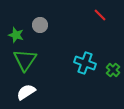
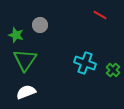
red line: rotated 16 degrees counterclockwise
white semicircle: rotated 12 degrees clockwise
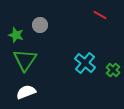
cyan cross: rotated 20 degrees clockwise
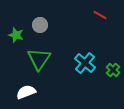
green triangle: moved 14 px right, 1 px up
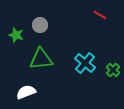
green triangle: moved 2 px right; rotated 50 degrees clockwise
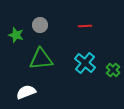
red line: moved 15 px left, 11 px down; rotated 32 degrees counterclockwise
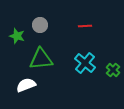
green star: moved 1 px right, 1 px down
white semicircle: moved 7 px up
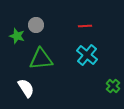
gray circle: moved 4 px left
cyan cross: moved 2 px right, 8 px up
green cross: moved 16 px down
white semicircle: moved 3 px down; rotated 78 degrees clockwise
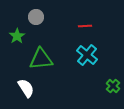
gray circle: moved 8 px up
green star: rotated 21 degrees clockwise
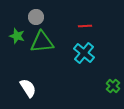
green star: rotated 21 degrees counterclockwise
cyan cross: moved 3 px left, 2 px up
green triangle: moved 1 px right, 17 px up
white semicircle: moved 2 px right
